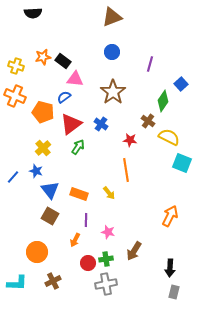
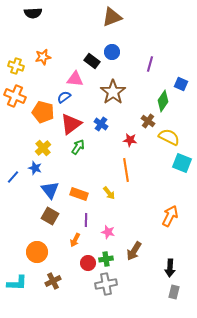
black rectangle at (63, 61): moved 29 px right
blue square at (181, 84): rotated 24 degrees counterclockwise
blue star at (36, 171): moved 1 px left, 3 px up
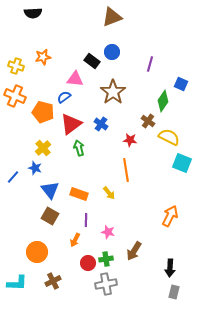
green arrow at (78, 147): moved 1 px right, 1 px down; rotated 49 degrees counterclockwise
